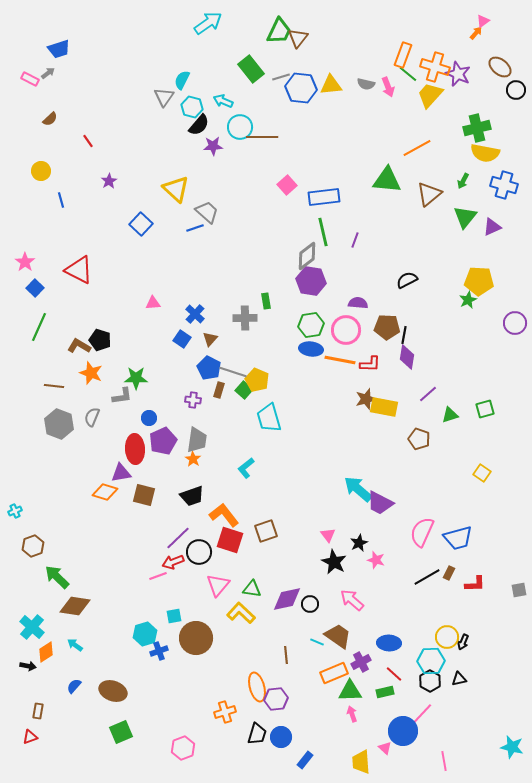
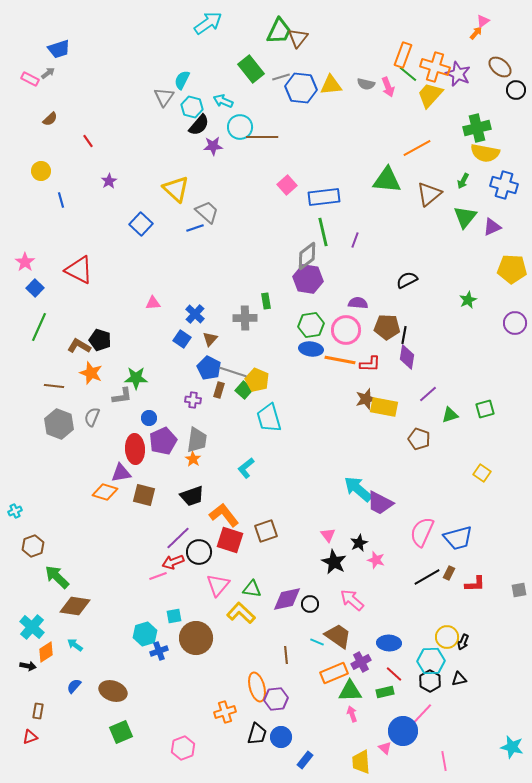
purple hexagon at (311, 281): moved 3 px left, 2 px up
yellow pentagon at (479, 281): moved 33 px right, 12 px up
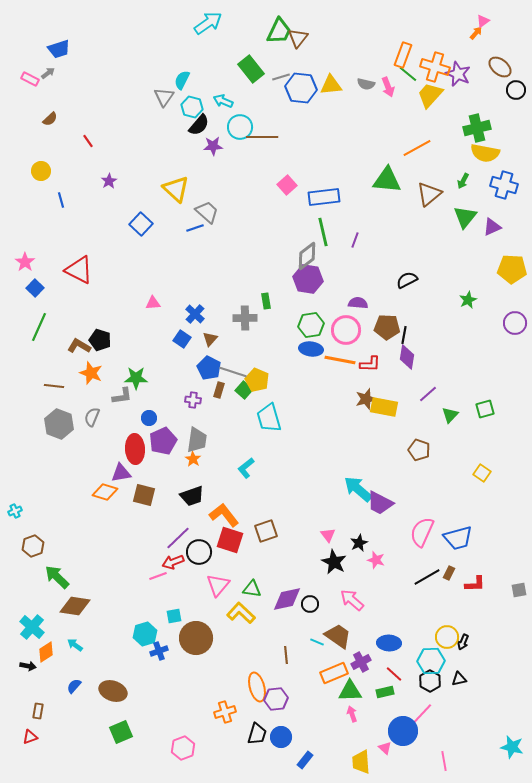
green triangle at (450, 415): rotated 30 degrees counterclockwise
brown pentagon at (419, 439): moved 11 px down
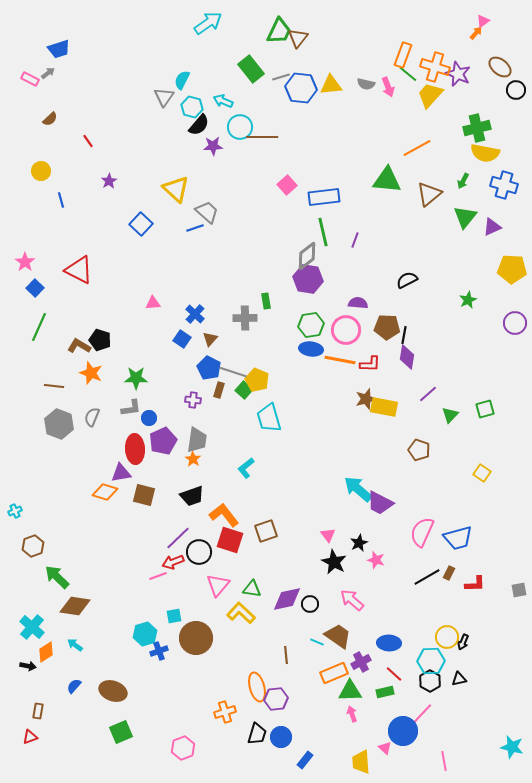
gray L-shape at (122, 396): moved 9 px right, 12 px down
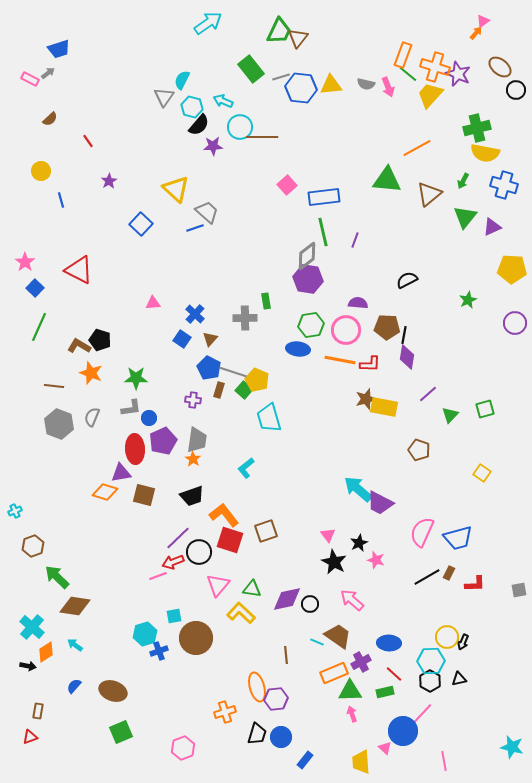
blue ellipse at (311, 349): moved 13 px left
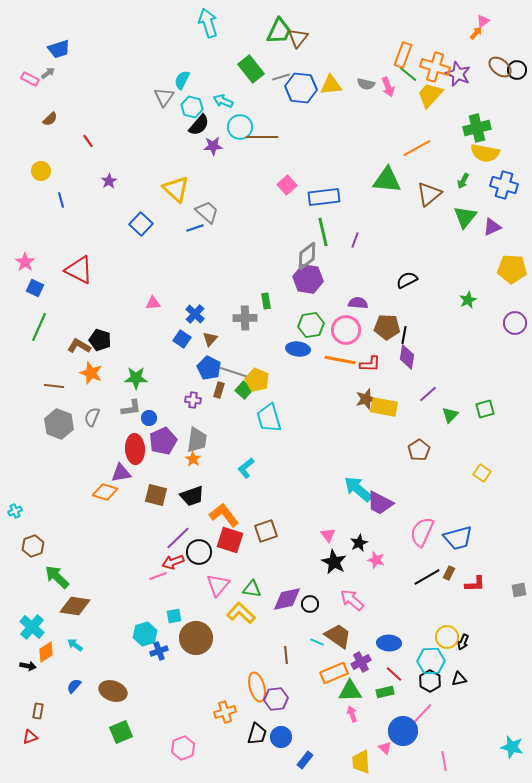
cyan arrow at (208, 23): rotated 72 degrees counterclockwise
black circle at (516, 90): moved 1 px right, 20 px up
blue square at (35, 288): rotated 18 degrees counterclockwise
brown pentagon at (419, 450): rotated 20 degrees clockwise
brown square at (144, 495): moved 12 px right
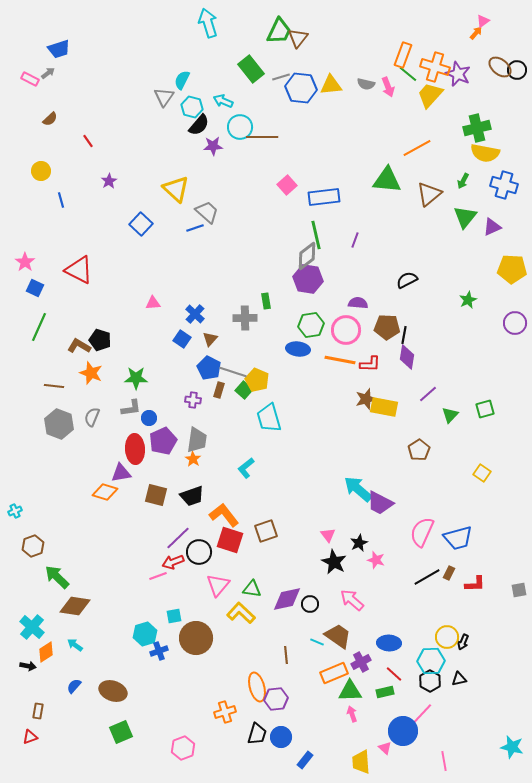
green line at (323, 232): moved 7 px left, 3 px down
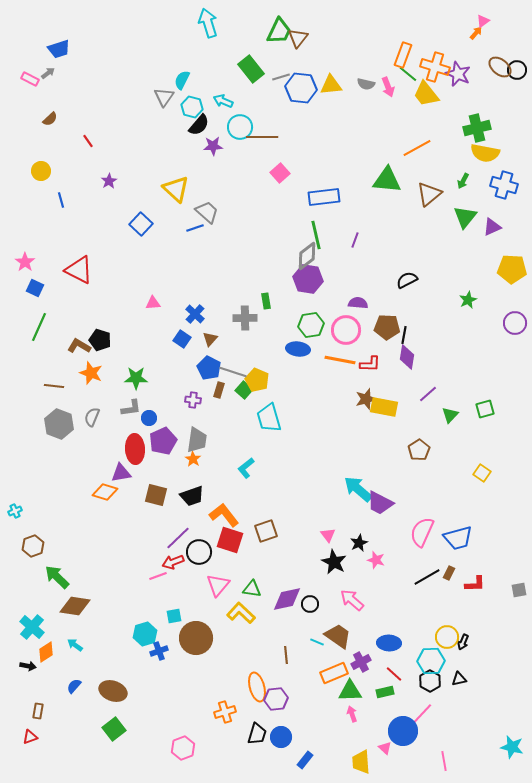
yellow trapezoid at (430, 95): moved 4 px left, 1 px up; rotated 80 degrees counterclockwise
pink square at (287, 185): moved 7 px left, 12 px up
green square at (121, 732): moved 7 px left, 3 px up; rotated 15 degrees counterclockwise
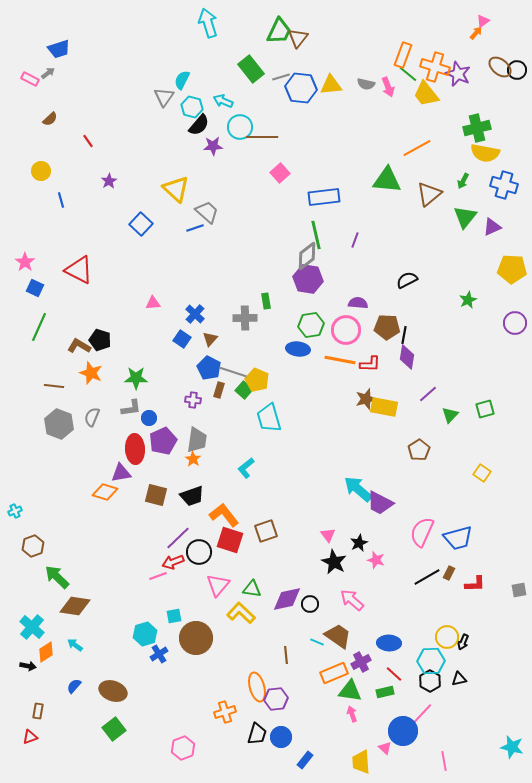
blue cross at (159, 651): moved 3 px down; rotated 12 degrees counterclockwise
green triangle at (350, 691): rotated 10 degrees clockwise
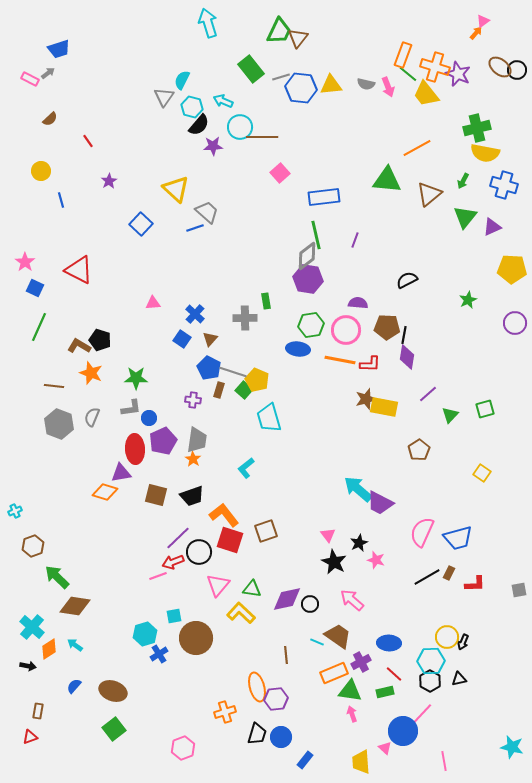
orange diamond at (46, 652): moved 3 px right, 3 px up
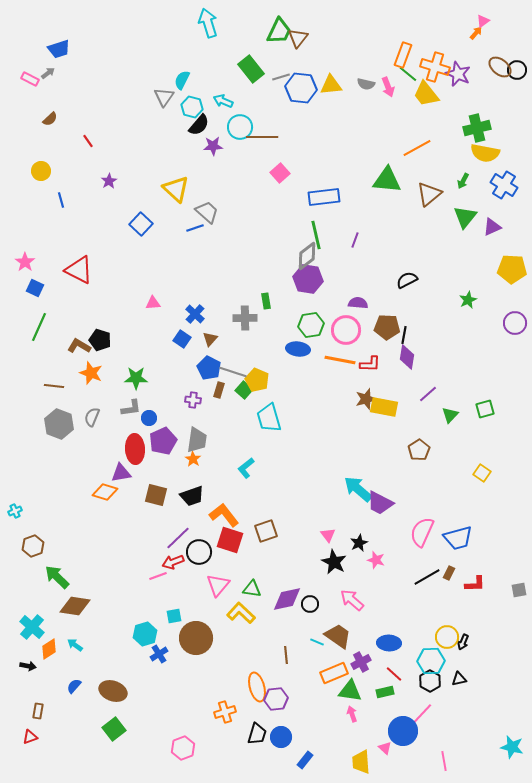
blue cross at (504, 185): rotated 16 degrees clockwise
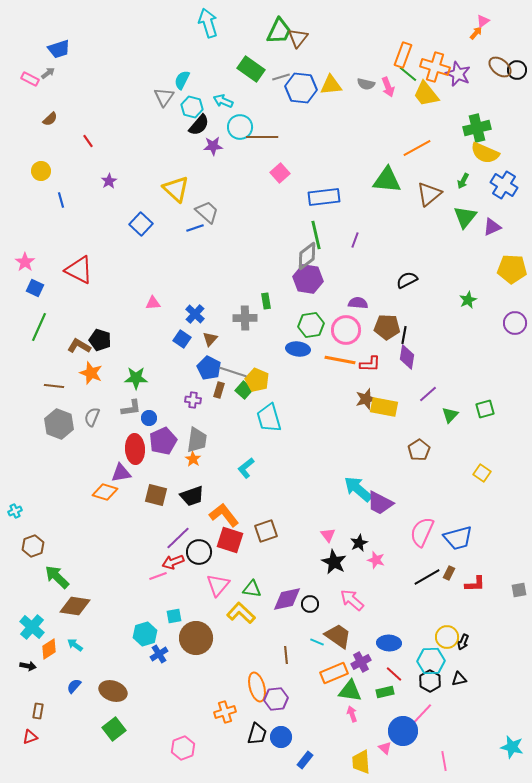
green rectangle at (251, 69): rotated 16 degrees counterclockwise
yellow semicircle at (485, 153): rotated 12 degrees clockwise
